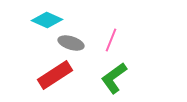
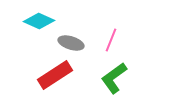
cyan diamond: moved 8 px left, 1 px down
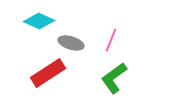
red rectangle: moved 7 px left, 2 px up
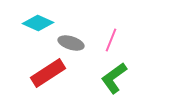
cyan diamond: moved 1 px left, 2 px down
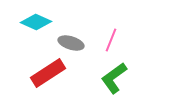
cyan diamond: moved 2 px left, 1 px up
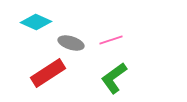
pink line: rotated 50 degrees clockwise
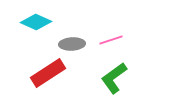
gray ellipse: moved 1 px right, 1 px down; rotated 20 degrees counterclockwise
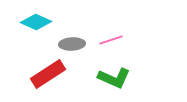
red rectangle: moved 1 px down
green L-shape: rotated 120 degrees counterclockwise
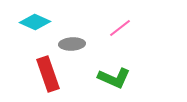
cyan diamond: moved 1 px left
pink line: moved 9 px right, 12 px up; rotated 20 degrees counterclockwise
red rectangle: rotated 76 degrees counterclockwise
